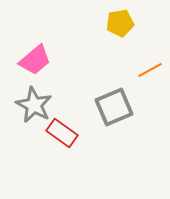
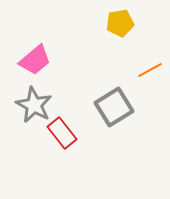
gray square: rotated 9 degrees counterclockwise
red rectangle: rotated 16 degrees clockwise
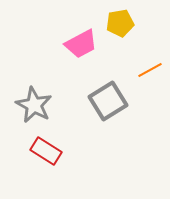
pink trapezoid: moved 46 px right, 16 px up; rotated 12 degrees clockwise
gray square: moved 6 px left, 6 px up
red rectangle: moved 16 px left, 18 px down; rotated 20 degrees counterclockwise
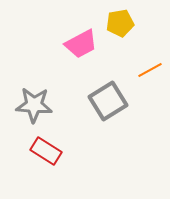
gray star: rotated 24 degrees counterclockwise
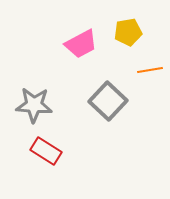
yellow pentagon: moved 8 px right, 9 px down
orange line: rotated 20 degrees clockwise
gray square: rotated 15 degrees counterclockwise
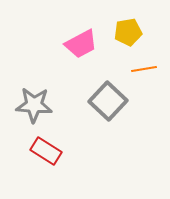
orange line: moved 6 px left, 1 px up
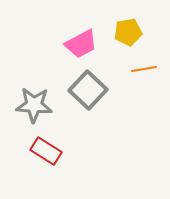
gray square: moved 20 px left, 11 px up
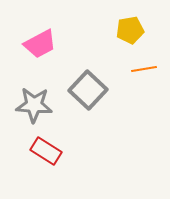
yellow pentagon: moved 2 px right, 2 px up
pink trapezoid: moved 41 px left
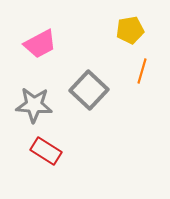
orange line: moved 2 px left, 2 px down; rotated 65 degrees counterclockwise
gray square: moved 1 px right
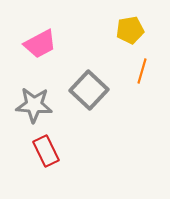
red rectangle: rotated 32 degrees clockwise
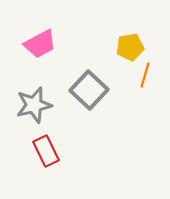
yellow pentagon: moved 17 px down
orange line: moved 3 px right, 4 px down
gray star: rotated 18 degrees counterclockwise
